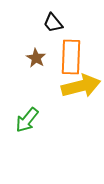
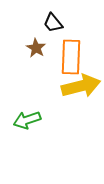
brown star: moved 10 px up
green arrow: rotated 32 degrees clockwise
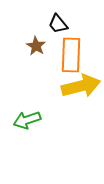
black trapezoid: moved 5 px right, 1 px down
brown star: moved 2 px up
orange rectangle: moved 2 px up
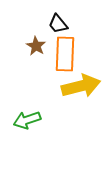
orange rectangle: moved 6 px left, 1 px up
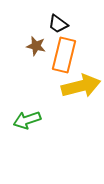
black trapezoid: rotated 15 degrees counterclockwise
brown star: rotated 18 degrees counterclockwise
orange rectangle: moved 1 px left, 1 px down; rotated 12 degrees clockwise
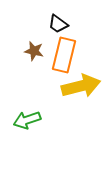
brown star: moved 2 px left, 5 px down
